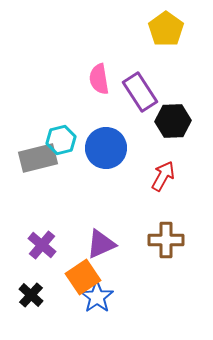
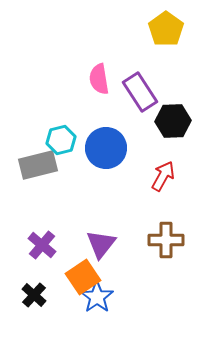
gray rectangle: moved 7 px down
purple triangle: rotated 28 degrees counterclockwise
black cross: moved 3 px right
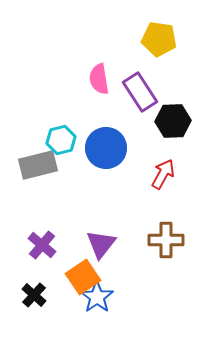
yellow pentagon: moved 7 px left, 10 px down; rotated 28 degrees counterclockwise
red arrow: moved 2 px up
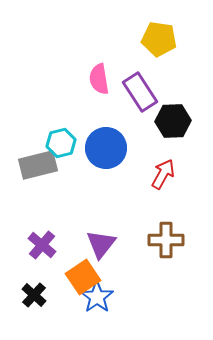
cyan hexagon: moved 3 px down
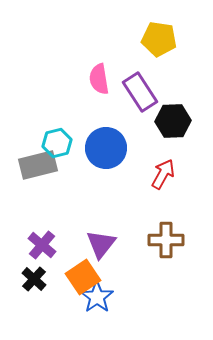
cyan hexagon: moved 4 px left
black cross: moved 16 px up
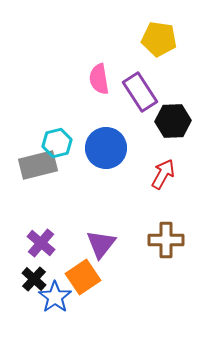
purple cross: moved 1 px left, 2 px up
blue star: moved 42 px left
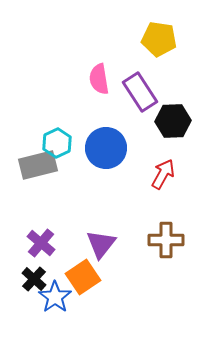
cyan hexagon: rotated 12 degrees counterclockwise
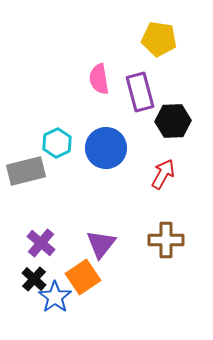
purple rectangle: rotated 18 degrees clockwise
gray rectangle: moved 12 px left, 6 px down
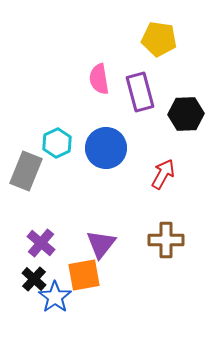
black hexagon: moved 13 px right, 7 px up
gray rectangle: rotated 54 degrees counterclockwise
orange square: moved 1 px right, 2 px up; rotated 24 degrees clockwise
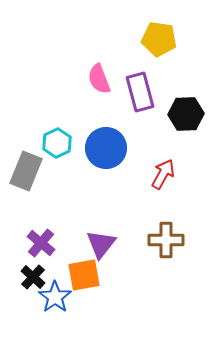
pink semicircle: rotated 12 degrees counterclockwise
black cross: moved 1 px left, 2 px up
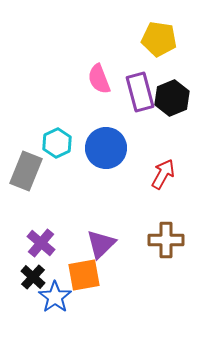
black hexagon: moved 14 px left, 16 px up; rotated 20 degrees counterclockwise
purple triangle: rotated 8 degrees clockwise
